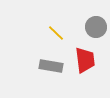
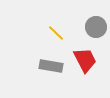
red trapezoid: rotated 20 degrees counterclockwise
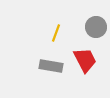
yellow line: rotated 66 degrees clockwise
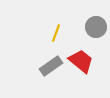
red trapezoid: moved 4 px left, 1 px down; rotated 24 degrees counterclockwise
gray rectangle: rotated 45 degrees counterclockwise
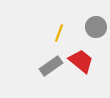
yellow line: moved 3 px right
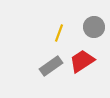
gray circle: moved 2 px left
red trapezoid: moved 1 px right; rotated 72 degrees counterclockwise
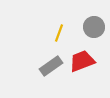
red trapezoid: rotated 12 degrees clockwise
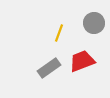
gray circle: moved 4 px up
gray rectangle: moved 2 px left, 2 px down
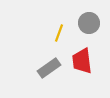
gray circle: moved 5 px left
red trapezoid: rotated 76 degrees counterclockwise
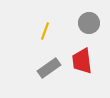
yellow line: moved 14 px left, 2 px up
